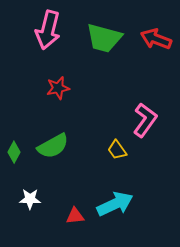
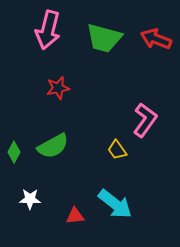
cyan arrow: rotated 63 degrees clockwise
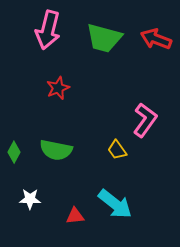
red star: rotated 10 degrees counterclockwise
green semicircle: moved 3 px right, 4 px down; rotated 40 degrees clockwise
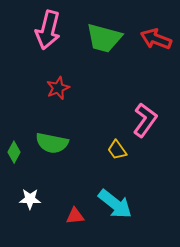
green semicircle: moved 4 px left, 7 px up
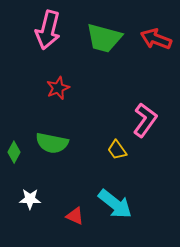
red triangle: rotated 30 degrees clockwise
